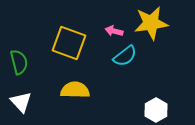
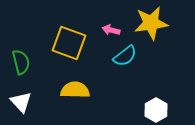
pink arrow: moved 3 px left, 1 px up
green semicircle: moved 2 px right
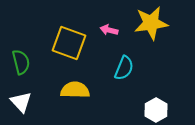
pink arrow: moved 2 px left
cyan semicircle: moved 1 px left, 12 px down; rotated 30 degrees counterclockwise
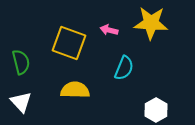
yellow star: rotated 12 degrees clockwise
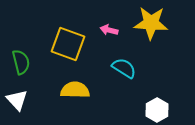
yellow square: moved 1 px left, 1 px down
cyan semicircle: rotated 80 degrees counterclockwise
white triangle: moved 4 px left, 2 px up
white hexagon: moved 1 px right
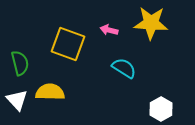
green semicircle: moved 1 px left, 1 px down
yellow semicircle: moved 25 px left, 2 px down
white hexagon: moved 4 px right, 1 px up
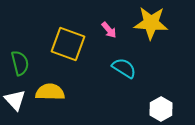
pink arrow: rotated 144 degrees counterclockwise
white triangle: moved 2 px left
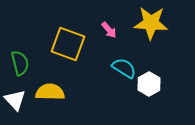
white hexagon: moved 12 px left, 25 px up
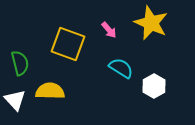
yellow star: rotated 20 degrees clockwise
cyan semicircle: moved 3 px left
white hexagon: moved 5 px right, 2 px down
yellow semicircle: moved 1 px up
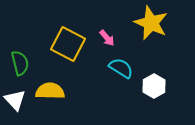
pink arrow: moved 2 px left, 8 px down
yellow square: rotated 8 degrees clockwise
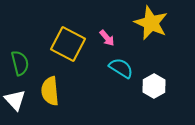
yellow semicircle: rotated 96 degrees counterclockwise
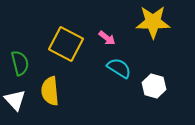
yellow star: moved 2 px right, 1 px up; rotated 24 degrees counterclockwise
pink arrow: rotated 12 degrees counterclockwise
yellow square: moved 2 px left
cyan semicircle: moved 2 px left
white hexagon: rotated 15 degrees counterclockwise
